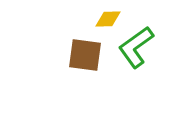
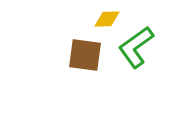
yellow diamond: moved 1 px left
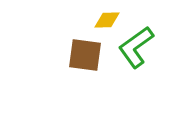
yellow diamond: moved 1 px down
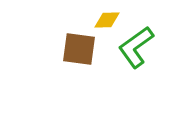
brown square: moved 6 px left, 6 px up
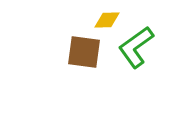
brown square: moved 5 px right, 3 px down
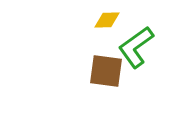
brown square: moved 22 px right, 19 px down
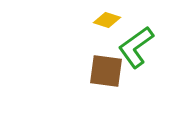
yellow diamond: rotated 20 degrees clockwise
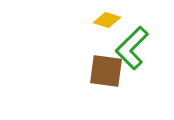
green L-shape: moved 4 px left, 1 px down; rotated 9 degrees counterclockwise
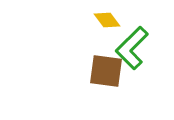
yellow diamond: rotated 36 degrees clockwise
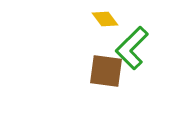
yellow diamond: moved 2 px left, 1 px up
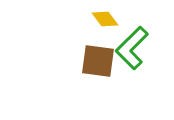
brown square: moved 8 px left, 10 px up
